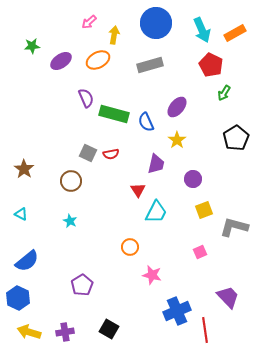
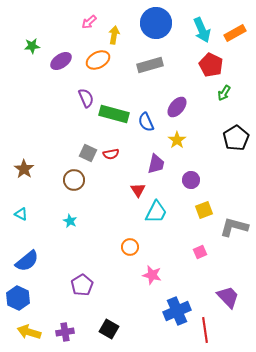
purple circle at (193, 179): moved 2 px left, 1 px down
brown circle at (71, 181): moved 3 px right, 1 px up
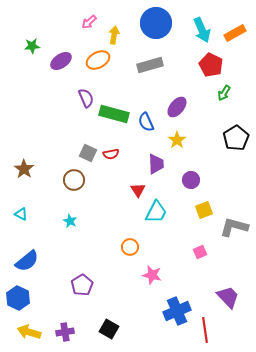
purple trapezoid at (156, 164): rotated 15 degrees counterclockwise
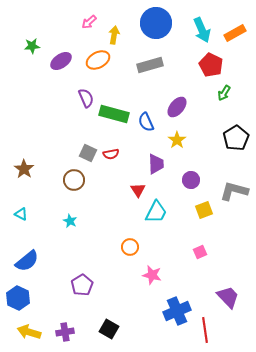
gray L-shape at (234, 227): moved 36 px up
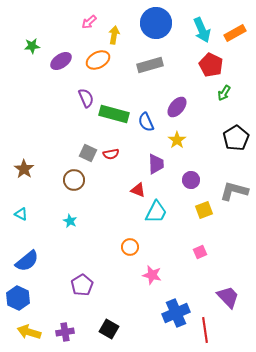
red triangle at (138, 190): rotated 35 degrees counterclockwise
blue cross at (177, 311): moved 1 px left, 2 px down
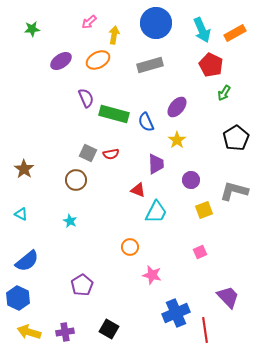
green star at (32, 46): moved 17 px up
brown circle at (74, 180): moved 2 px right
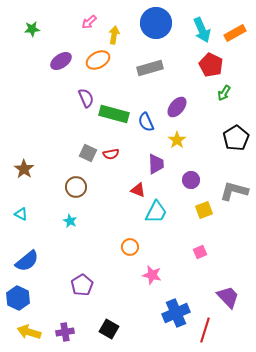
gray rectangle at (150, 65): moved 3 px down
brown circle at (76, 180): moved 7 px down
red line at (205, 330): rotated 25 degrees clockwise
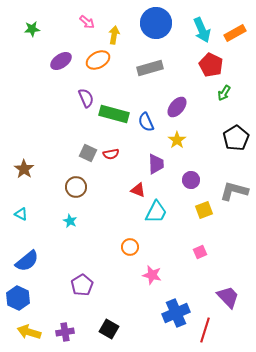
pink arrow at (89, 22): moved 2 px left; rotated 98 degrees counterclockwise
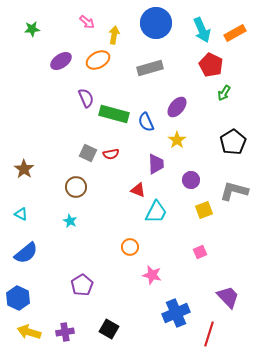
black pentagon at (236, 138): moved 3 px left, 4 px down
blue semicircle at (27, 261): moved 1 px left, 8 px up
red line at (205, 330): moved 4 px right, 4 px down
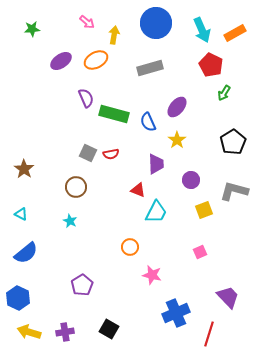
orange ellipse at (98, 60): moved 2 px left
blue semicircle at (146, 122): moved 2 px right
